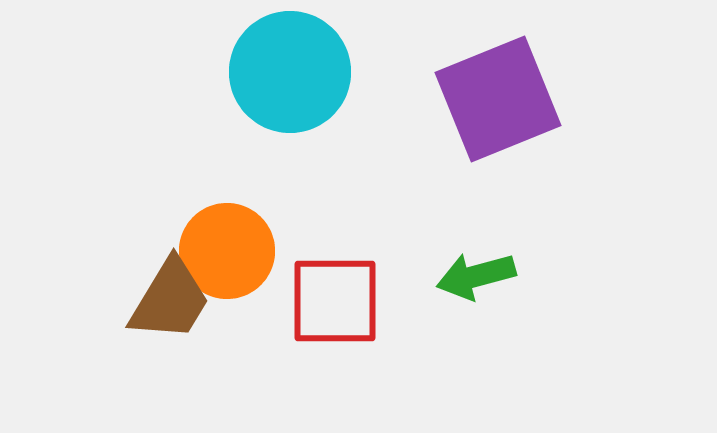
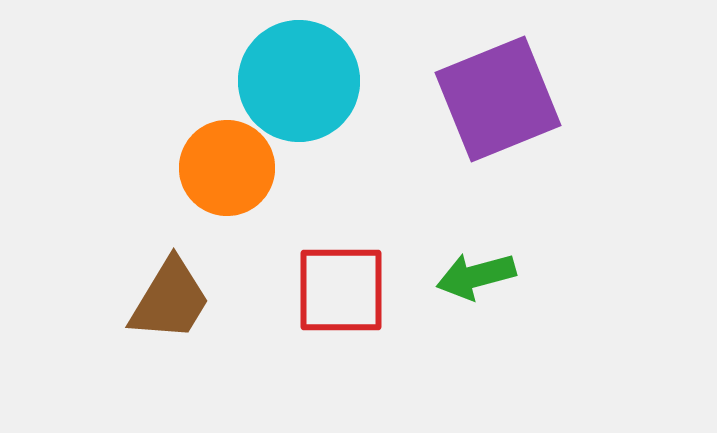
cyan circle: moved 9 px right, 9 px down
orange circle: moved 83 px up
red square: moved 6 px right, 11 px up
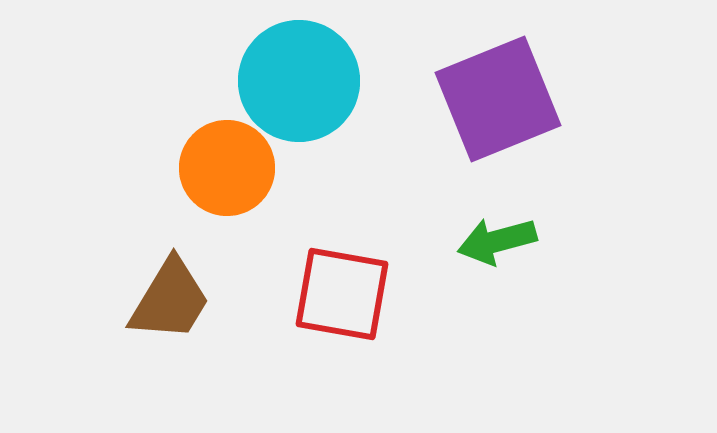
green arrow: moved 21 px right, 35 px up
red square: moved 1 px right, 4 px down; rotated 10 degrees clockwise
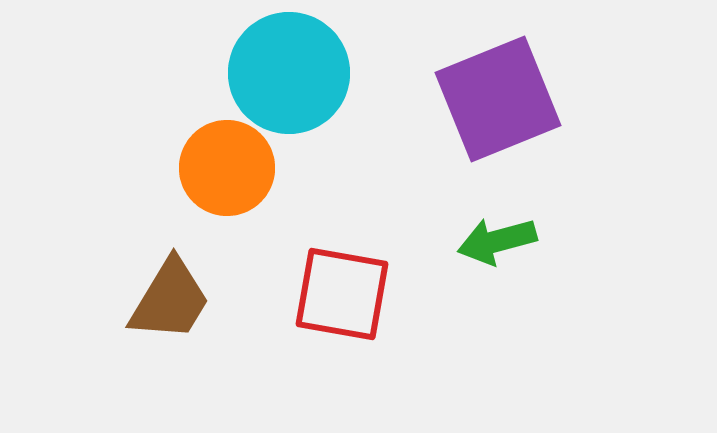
cyan circle: moved 10 px left, 8 px up
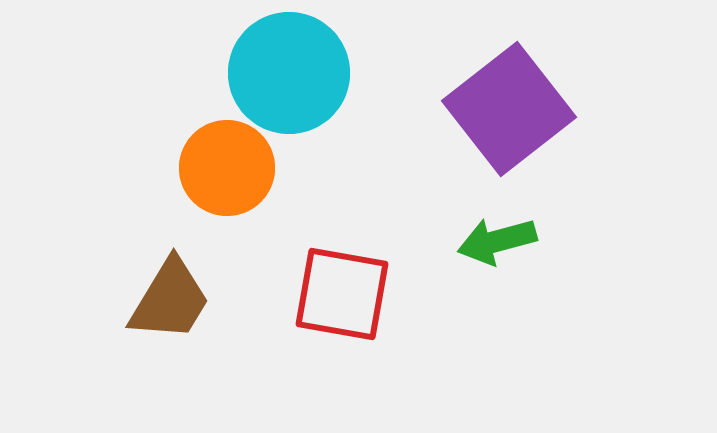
purple square: moved 11 px right, 10 px down; rotated 16 degrees counterclockwise
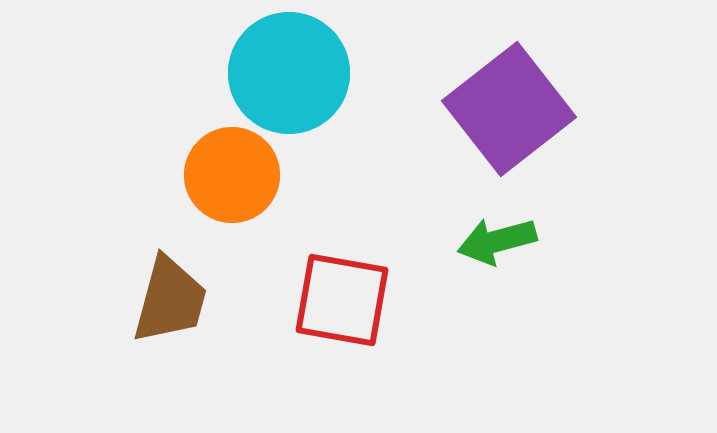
orange circle: moved 5 px right, 7 px down
red square: moved 6 px down
brown trapezoid: rotated 16 degrees counterclockwise
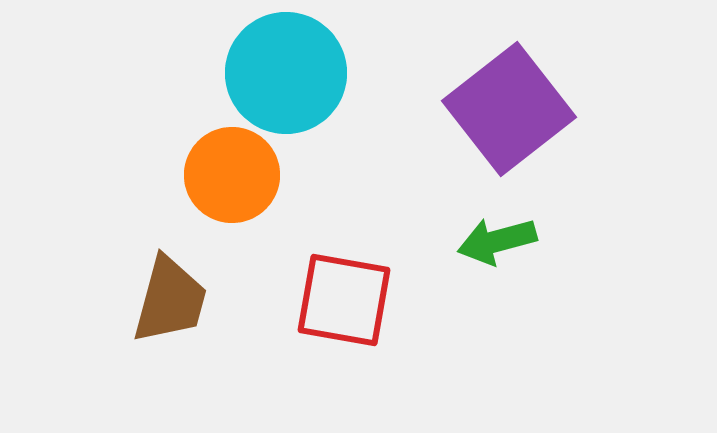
cyan circle: moved 3 px left
red square: moved 2 px right
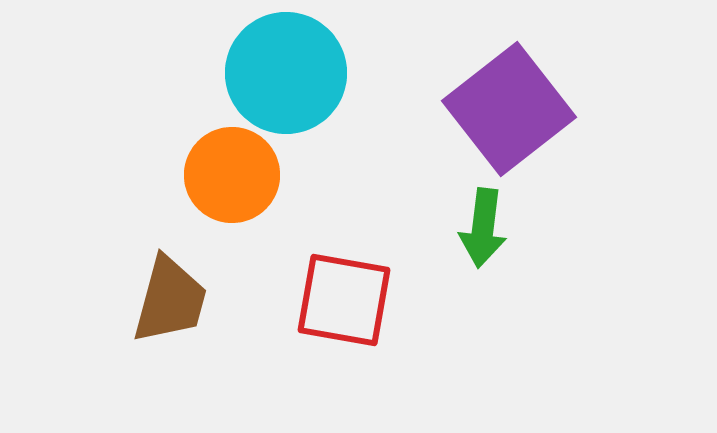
green arrow: moved 14 px left, 13 px up; rotated 68 degrees counterclockwise
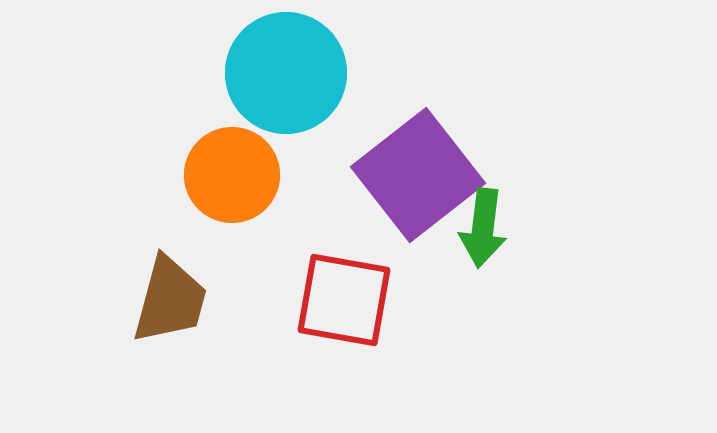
purple square: moved 91 px left, 66 px down
